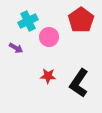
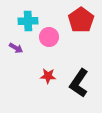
cyan cross: rotated 24 degrees clockwise
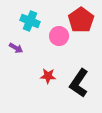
cyan cross: moved 2 px right; rotated 24 degrees clockwise
pink circle: moved 10 px right, 1 px up
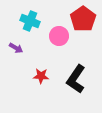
red pentagon: moved 2 px right, 1 px up
red star: moved 7 px left
black L-shape: moved 3 px left, 4 px up
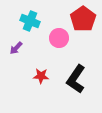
pink circle: moved 2 px down
purple arrow: rotated 104 degrees clockwise
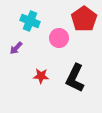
red pentagon: moved 1 px right
black L-shape: moved 1 px left, 1 px up; rotated 8 degrees counterclockwise
